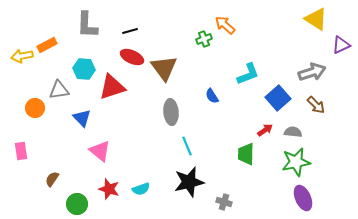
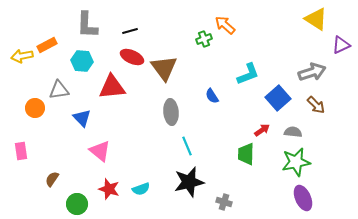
cyan hexagon: moved 2 px left, 8 px up
red triangle: rotated 12 degrees clockwise
red arrow: moved 3 px left
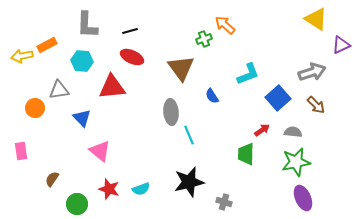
brown triangle: moved 17 px right
cyan line: moved 2 px right, 11 px up
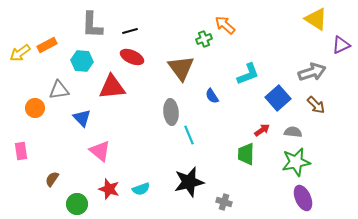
gray L-shape: moved 5 px right
yellow arrow: moved 2 px left, 3 px up; rotated 25 degrees counterclockwise
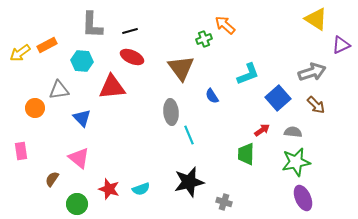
pink triangle: moved 21 px left, 7 px down
